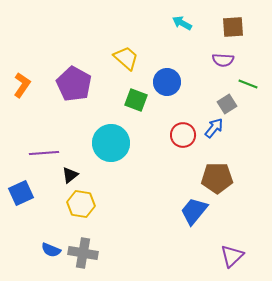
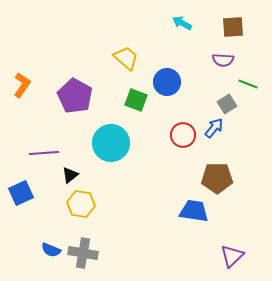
purple pentagon: moved 1 px right, 12 px down
blue trapezoid: rotated 60 degrees clockwise
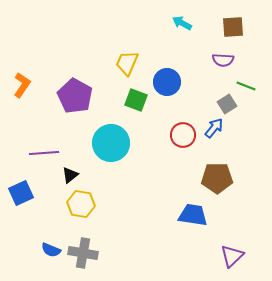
yellow trapezoid: moved 1 px right, 5 px down; rotated 108 degrees counterclockwise
green line: moved 2 px left, 2 px down
blue trapezoid: moved 1 px left, 4 px down
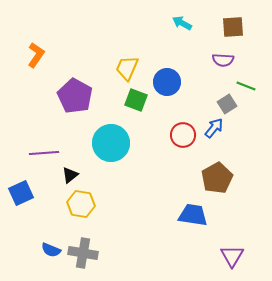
yellow trapezoid: moved 5 px down
orange L-shape: moved 14 px right, 30 px up
brown pentagon: rotated 28 degrees counterclockwise
purple triangle: rotated 15 degrees counterclockwise
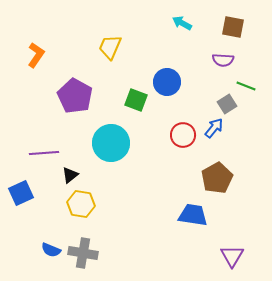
brown square: rotated 15 degrees clockwise
yellow trapezoid: moved 17 px left, 21 px up
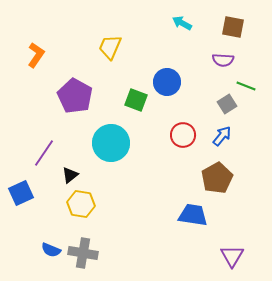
blue arrow: moved 8 px right, 8 px down
purple line: rotated 52 degrees counterclockwise
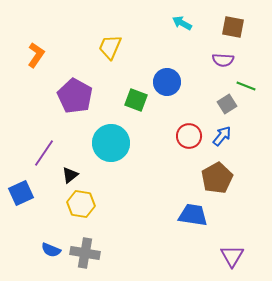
red circle: moved 6 px right, 1 px down
gray cross: moved 2 px right
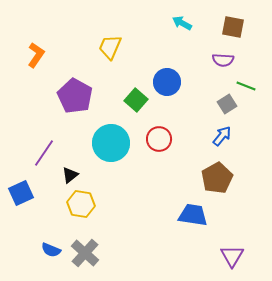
green square: rotated 20 degrees clockwise
red circle: moved 30 px left, 3 px down
gray cross: rotated 32 degrees clockwise
